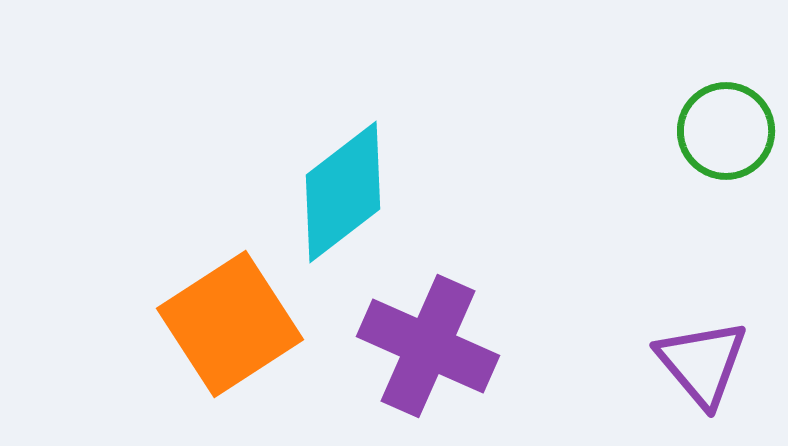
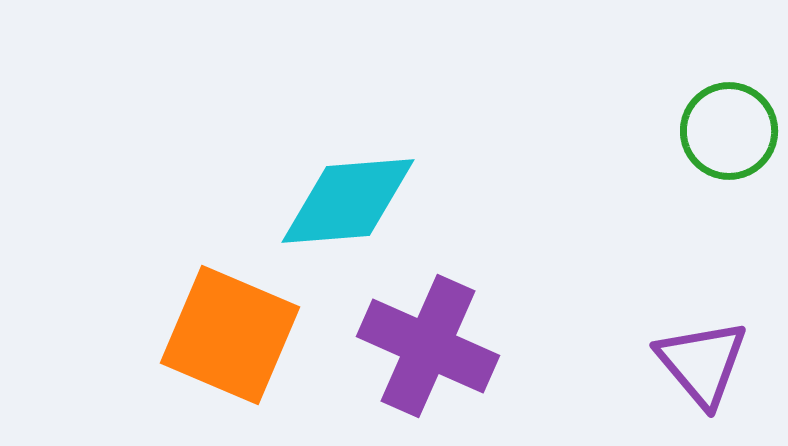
green circle: moved 3 px right
cyan diamond: moved 5 px right, 9 px down; rotated 33 degrees clockwise
orange square: moved 11 px down; rotated 34 degrees counterclockwise
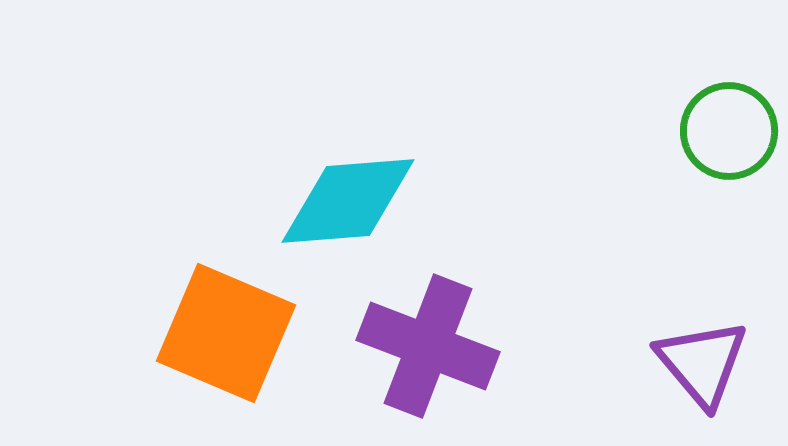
orange square: moved 4 px left, 2 px up
purple cross: rotated 3 degrees counterclockwise
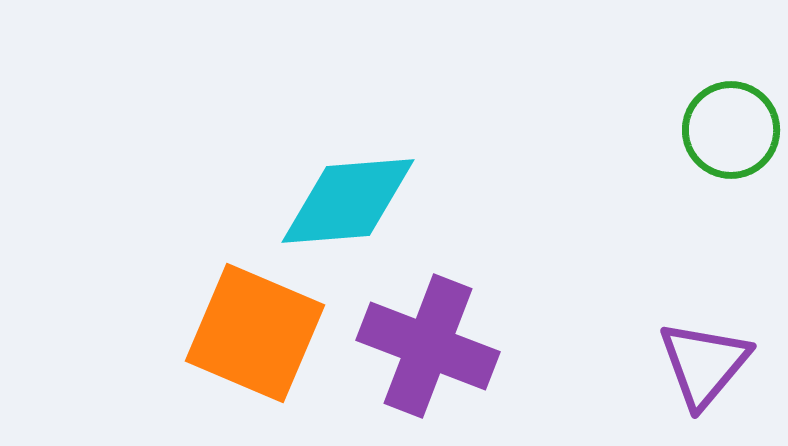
green circle: moved 2 px right, 1 px up
orange square: moved 29 px right
purple triangle: moved 2 px right, 1 px down; rotated 20 degrees clockwise
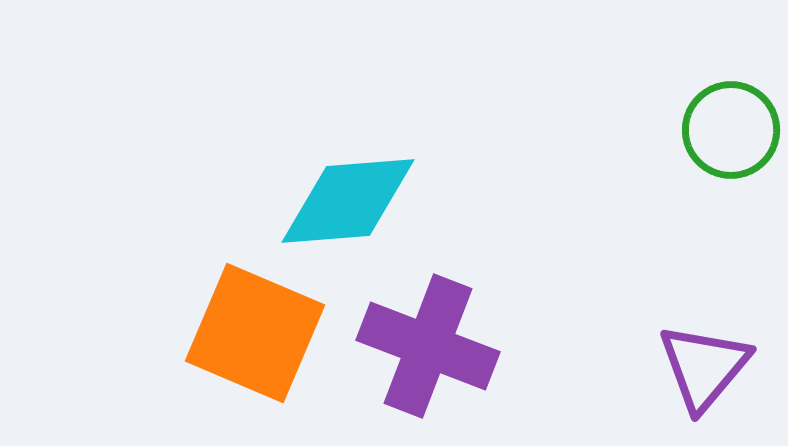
purple triangle: moved 3 px down
